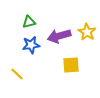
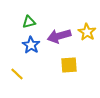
blue star: rotated 30 degrees counterclockwise
yellow square: moved 2 px left
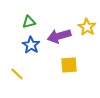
yellow star: moved 5 px up
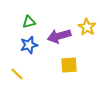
blue star: moved 2 px left; rotated 24 degrees clockwise
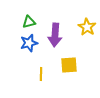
purple arrow: moved 4 px left, 1 px up; rotated 70 degrees counterclockwise
blue star: moved 2 px up
yellow line: moved 24 px right; rotated 48 degrees clockwise
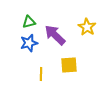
purple arrow: rotated 130 degrees clockwise
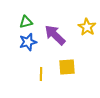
green triangle: moved 3 px left
blue star: moved 1 px left, 1 px up
yellow square: moved 2 px left, 2 px down
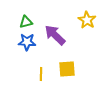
yellow star: moved 7 px up
blue star: moved 1 px left; rotated 18 degrees clockwise
yellow square: moved 2 px down
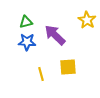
yellow square: moved 1 px right, 2 px up
yellow line: rotated 16 degrees counterclockwise
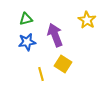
green triangle: moved 3 px up
purple arrow: rotated 25 degrees clockwise
blue star: rotated 12 degrees counterclockwise
yellow square: moved 5 px left, 3 px up; rotated 36 degrees clockwise
